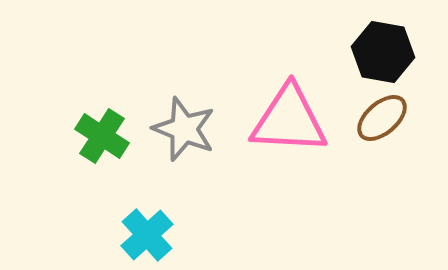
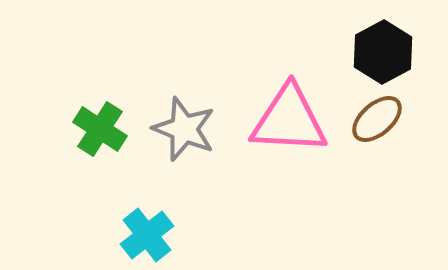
black hexagon: rotated 22 degrees clockwise
brown ellipse: moved 5 px left, 1 px down
green cross: moved 2 px left, 7 px up
cyan cross: rotated 4 degrees clockwise
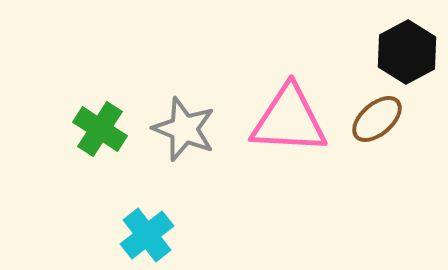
black hexagon: moved 24 px right
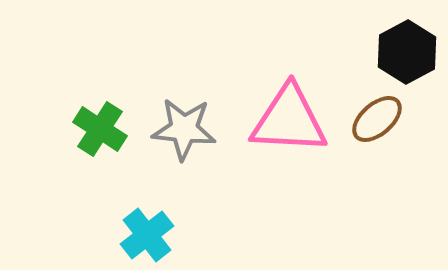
gray star: rotated 16 degrees counterclockwise
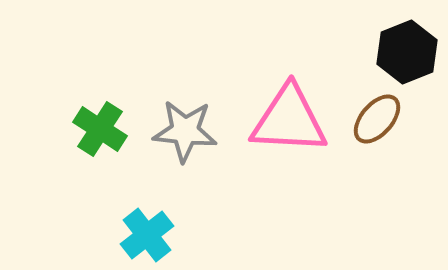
black hexagon: rotated 6 degrees clockwise
brown ellipse: rotated 8 degrees counterclockwise
gray star: moved 1 px right, 2 px down
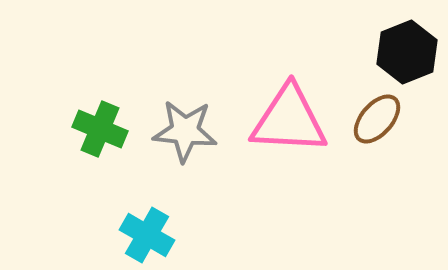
green cross: rotated 10 degrees counterclockwise
cyan cross: rotated 22 degrees counterclockwise
